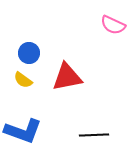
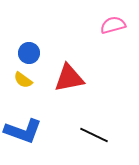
pink semicircle: rotated 140 degrees clockwise
red triangle: moved 2 px right, 1 px down
black line: rotated 28 degrees clockwise
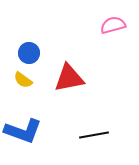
black line: rotated 36 degrees counterclockwise
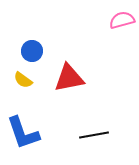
pink semicircle: moved 9 px right, 5 px up
blue circle: moved 3 px right, 2 px up
blue L-shape: moved 2 px down; rotated 51 degrees clockwise
